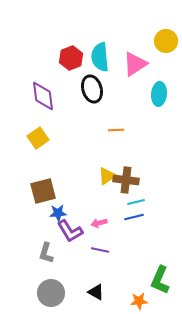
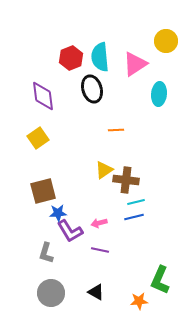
yellow triangle: moved 3 px left, 6 px up
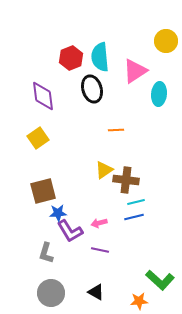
pink triangle: moved 7 px down
green L-shape: rotated 72 degrees counterclockwise
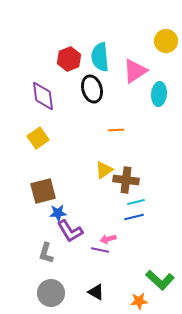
red hexagon: moved 2 px left, 1 px down
pink arrow: moved 9 px right, 16 px down
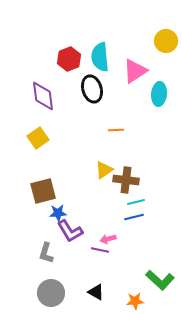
orange star: moved 4 px left
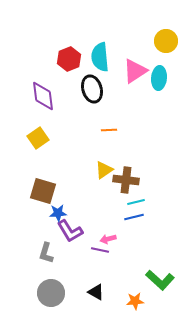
cyan ellipse: moved 16 px up
orange line: moved 7 px left
brown square: rotated 32 degrees clockwise
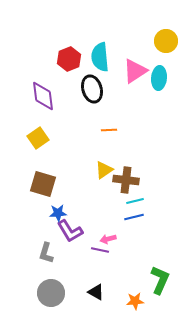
brown square: moved 7 px up
cyan line: moved 1 px left, 1 px up
green L-shape: rotated 108 degrees counterclockwise
